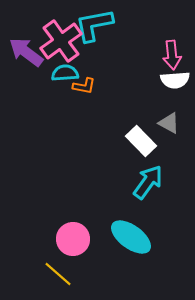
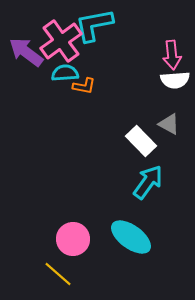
gray triangle: moved 1 px down
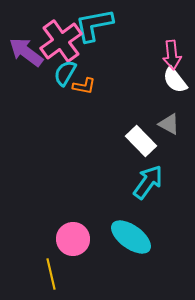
cyan semicircle: rotated 56 degrees counterclockwise
white semicircle: rotated 56 degrees clockwise
yellow line: moved 7 px left; rotated 36 degrees clockwise
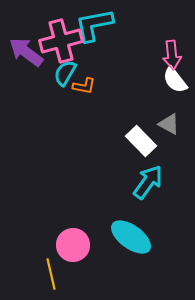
pink cross: rotated 21 degrees clockwise
pink circle: moved 6 px down
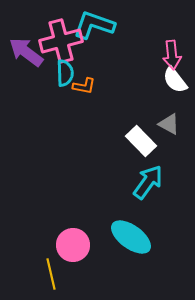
cyan L-shape: rotated 30 degrees clockwise
cyan semicircle: rotated 148 degrees clockwise
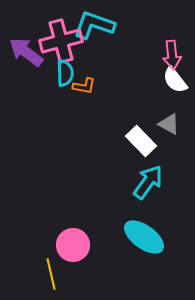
cyan ellipse: moved 13 px right
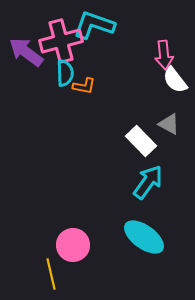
pink arrow: moved 8 px left
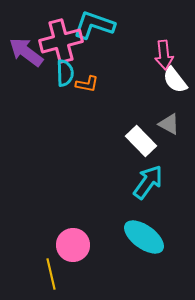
orange L-shape: moved 3 px right, 2 px up
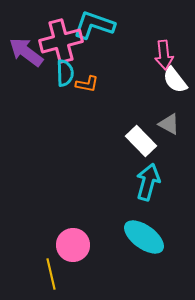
cyan arrow: rotated 21 degrees counterclockwise
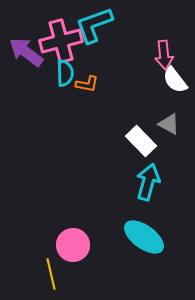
cyan L-shape: rotated 39 degrees counterclockwise
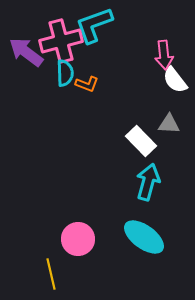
orange L-shape: rotated 10 degrees clockwise
gray triangle: rotated 25 degrees counterclockwise
pink circle: moved 5 px right, 6 px up
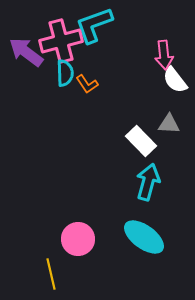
orange L-shape: rotated 35 degrees clockwise
